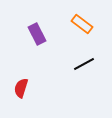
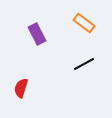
orange rectangle: moved 2 px right, 1 px up
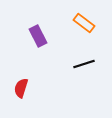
purple rectangle: moved 1 px right, 2 px down
black line: rotated 10 degrees clockwise
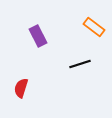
orange rectangle: moved 10 px right, 4 px down
black line: moved 4 px left
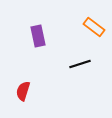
purple rectangle: rotated 15 degrees clockwise
red semicircle: moved 2 px right, 3 px down
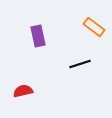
red semicircle: rotated 60 degrees clockwise
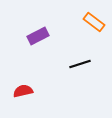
orange rectangle: moved 5 px up
purple rectangle: rotated 75 degrees clockwise
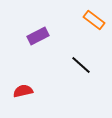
orange rectangle: moved 2 px up
black line: moved 1 px right, 1 px down; rotated 60 degrees clockwise
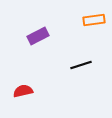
orange rectangle: rotated 45 degrees counterclockwise
black line: rotated 60 degrees counterclockwise
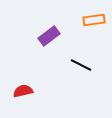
purple rectangle: moved 11 px right; rotated 10 degrees counterclockwise
black line: rotated 45 degrees clockwise
